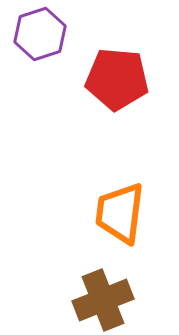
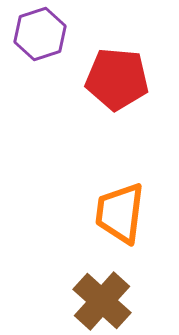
brown cross: moved 1 px left, 1 px down; rotated 26 degrees counterclockwise
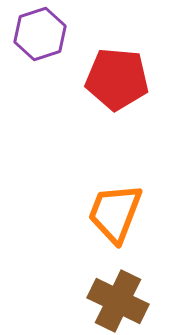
orange trapezoid: moved 5 px left; rotated 14 degrees clockwise
brown cross: moved 16 px right; rotated 16 degrees counterclockwise
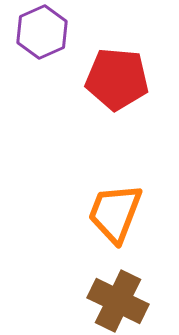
purple hexagon: moved 2 px right, 2 px up; rotated 6 degrees counterclockwise
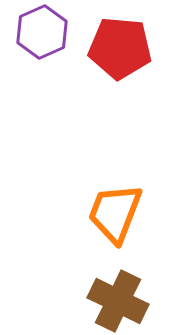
red pentagon: moved 3 px right, 31 px up
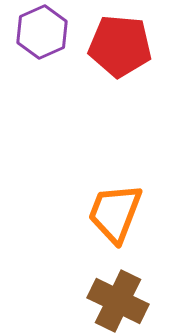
red pentagon: moved 2 px up
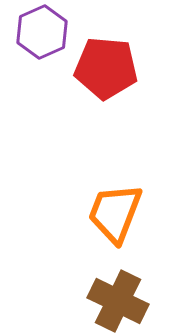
red pentagon: moved 14 px left, 22 px down
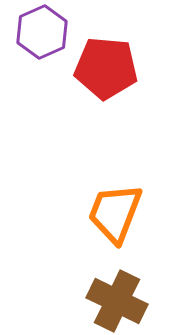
brown cross: moved 1 px left
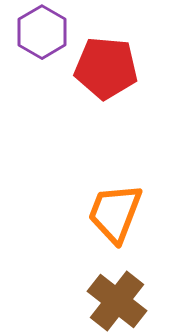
purple hexagon: rotated 6 degrees counterclockwise
brown cross: rotated 12 degrees clockwise
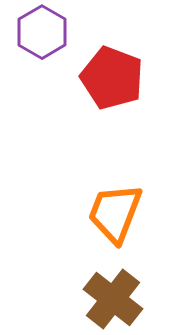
red pentagon: moved 6 px right, 10 px down; rotated 16 degrees clockwise
brown cross: moved 4 px left, 2 px up
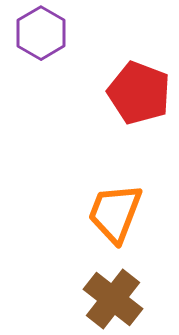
purple hexagon: moved 1 px left, 1 px down
red pentagon: moved 27 px right, 15 px down
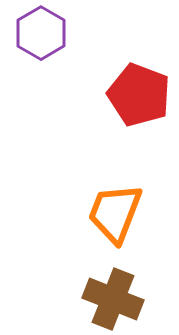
red pentagon: moved 2 px down
brown cross: rotated 16 degrees counterclockwise
